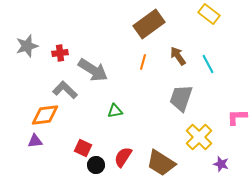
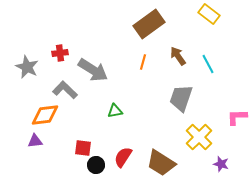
gray star: moved 21 px down; rotated 30 degrees counterclockwise
red square: rotated 18 degrees counterclockwise
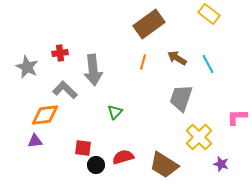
brown arrow: moved 1 px left, 2 px down; rotated 24 degrees counterclockwise
gray arrow: rotated 52 degrees clockwise
green triangle: moved 1 px down; rotated 35 degrees counterclockwise
red semicircle: rotated 40 degrees clockwise
brown trapezoid: moved 3 px right, 2 px down
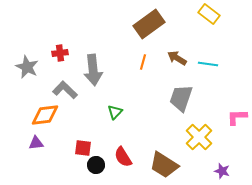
cyan line: rotated 54 degrees counterclockwise
purple triangle: moved 1 px right, 2 px down
red semicircle: rotated 105 degrees counterclockwise
purple star: moved 1 px right, 7 px down
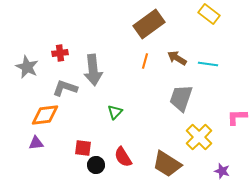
orange line: moved 2 px right, 1 px up
gray L-shape: moved 2 px up; rotated 25 degrees counterclockwise
brown trapezoid: moved 3 px right, 1 px up
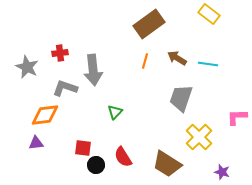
purple star: moved 1 px down
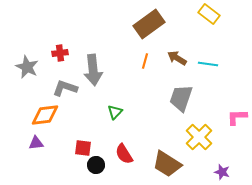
red semicircle: moved 1 px right, 3 px up
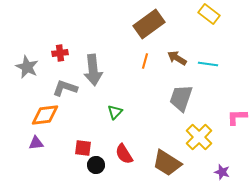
brown trapezoid: moved 1 px up
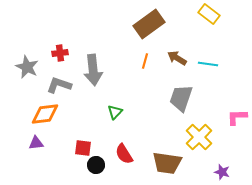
gray L-shape: moved 6 px left, 3 px up
orange diamond: moved 1 px up
brown trapezoid: rotated 24 degrees counterclockwise
